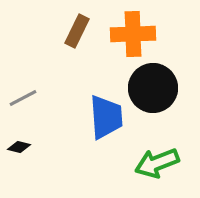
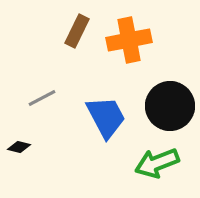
orange cross: moved 4 px left, 6 px down; rotated 9 degrees counterclockwise
black circle: moved 17 px right, 18 px down
gray line: moved 19 px right
blue trapezoid: rotated 24 degrees counterclockwise
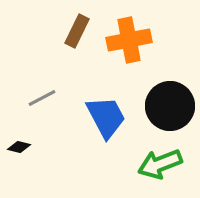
green arrow: moved 3 px right, 1 px down
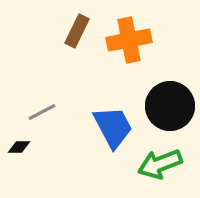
gray line: moved 14 px down
blue trapezoid: moved 7 px right, 10 px down
black diamond: rotated 15 degrees counterclockwise
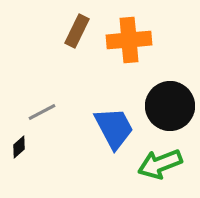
orange cross: rotated 6 degrees clockwise
blue trapezoid: moved 1 px right, 1 px down
black diamond: rotated 40 degrees counterclockwise
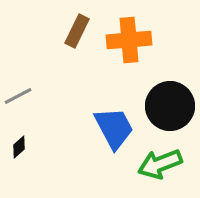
gray line: moved 24 px left, 16 px up
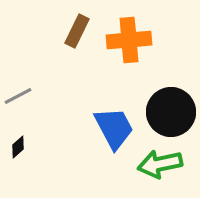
black circle: moved 1 px right, 6 px down
black diamond: moved 1 px left
green arrow: rotated 9 degrees clockwise
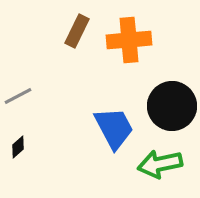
black circle: moved 1 px right, 6 px up
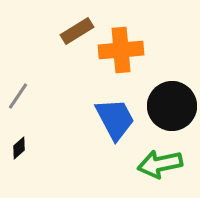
brown rectangle: rotated 32 degrees clockwise
orange cross: moved 8 px left, 10 px down
gray line: rotated 28 degrees counterclockwise
blue trapezoid: moved 1 px right, 9 px up
black diamond: moved 1 px right, 1 px down
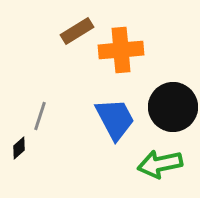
gray line: moved 22 px right, 20 px down; rotated 16 degrees counterclockwise
black circle: moved 1 px right, 1 px down
